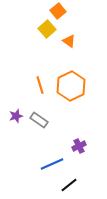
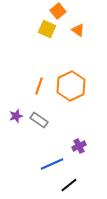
yellow square: rotated 24 degrees counterclockwise
orange triangle: moved 9 px right, 11 px up
orange line: moved 1 px left, 1 px down; rotated 36 degrees clockwise
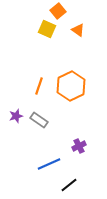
blue line: moved 3 px left
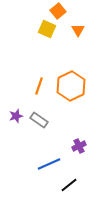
orange triangle: rotated 24 degrees clockwise
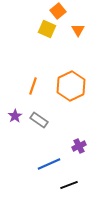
orange line: moved 6 px left
purple star: moved 1 px left; rotated 16 degrees counterclockwise
black line: rotated 18 degrees clockwise
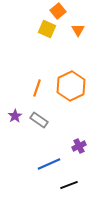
orange line: moved 4 px right, 2 px down
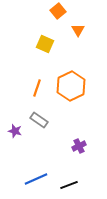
yellow square: moved 2 px left, 15 px down
purple star: moved 15 px down; rotated 24 degrees counterclockwise
blue line: moved 13 px left, 15 px down
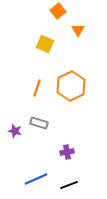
gray rectangle: moved 3 px down; rotated 18 degrees counterclockwise
purple cross: moved 12 px left, 6 px down; rotated 16 degrees clockwise
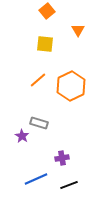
orange square: moved 11 px left
yellow square: rotated 18 degrees counterclockwise
orange line: moved 1 px right, 8 px up; rotated 30 degrees clockwise
purple star: moved 7 px right, 5 px down; rotated 16 degrees clockwise
purple cross: moved 5 px left, 6 px down
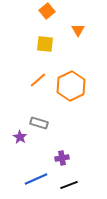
purple star: moved 2 px left, 1 px down
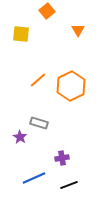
yellow square: moved 24 px left, 10 px up
blue line: moved 2 px left, 1 px up
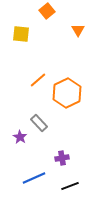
orange hexagon: moved 4 px left, 7 px down
gray rectangle: rotated 30 degrees clockwise
black line: moved 1 px right, 1 px down
